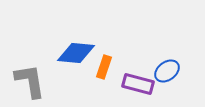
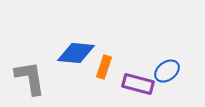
gray L-shape: moved 3 px up
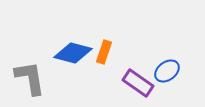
blue diamond: moved 3 px left; rotated 9 degrees clockwise
orange rectangle: moved 15 px up
purple rectangle: moved 1 px up; rotated 20 degrees clockwise
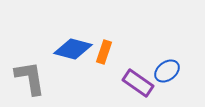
blue diamond: moved 4 px up
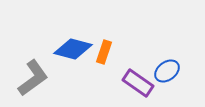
gray L-shape: moved 3 px right; rotated 63 degrees clockwise
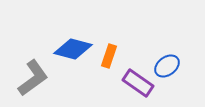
orange rectangle: moved 5 px right, 4 px down
blue ellipse: moved 5 px up
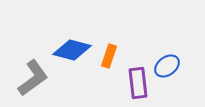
blue diamond: moved 1 px left, 1 px down
purple rectangle: rotated 48 degrees clockwise
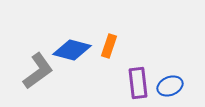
orange rectangle: moved 10 px up
blue ellipse: moved 3 px right, 20 px down; rotated 15 degrees clockwise
gray L-shape: moved 5 px right, 7 px up
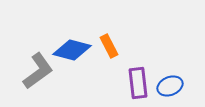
orange rectangle: rotated 45 degrees counterclockwise
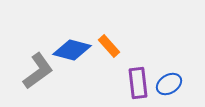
orange rectangle: rotated 15 degrees counterclockwise
blue ellipse: moved 1 px left, 2 px up; rotated 10 degrees counterclockwise
